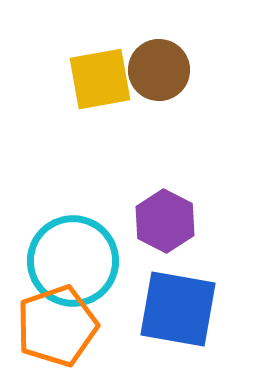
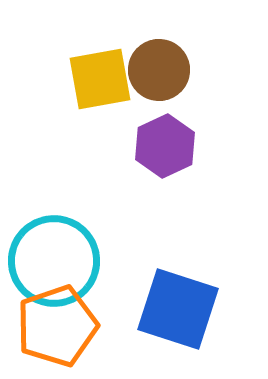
purple hexagon: moved 75 px up; rotated 8 degrees clockwise
cyan circle: moved 19 px left
blue square: rotated 8 degrees clockwise
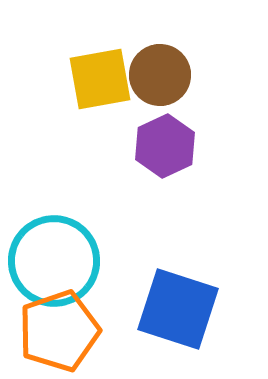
brown circle: moved 1 px right, 5 px down
orange pentagon: moved 2 px right, 5 px down
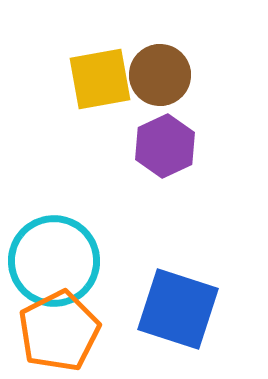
orange pentagon: rotated 8 degrees counterclockwise
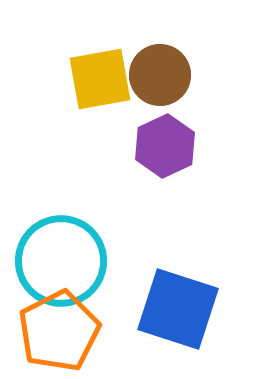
cyan circle: moved 7 px right
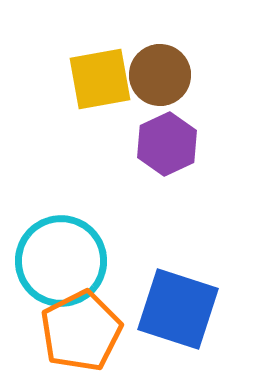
purple hexagon: moved 2 px right, 2 px up
orange pentagon: moved 22 px right
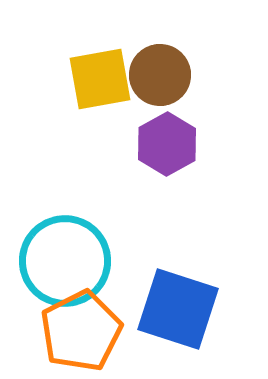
purple hexagon: rotated 4 degrees counterclockwise
cyan circle: moved 4 px right
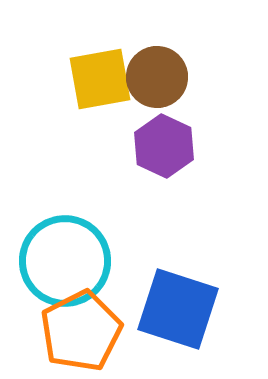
brown circle: moved 3 px left, 2 px down
purple hexagon: moved 3 px left, 2 px down; rotated 6 degrees counterclockwise
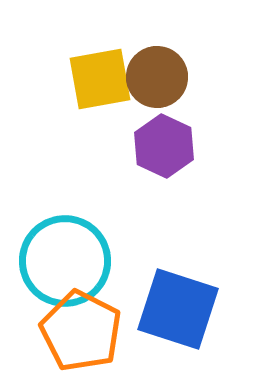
orange pentagon: rotated 18 degrees counterclockwise
